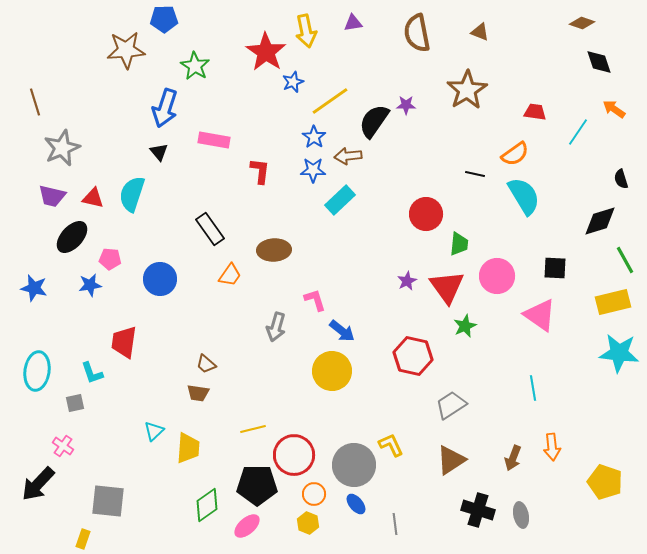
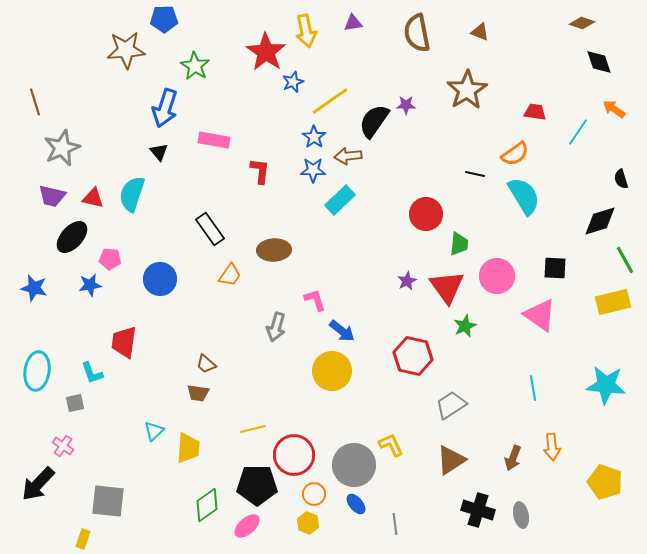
cyan star at (619, 353): moved 13 px left, 32 px down
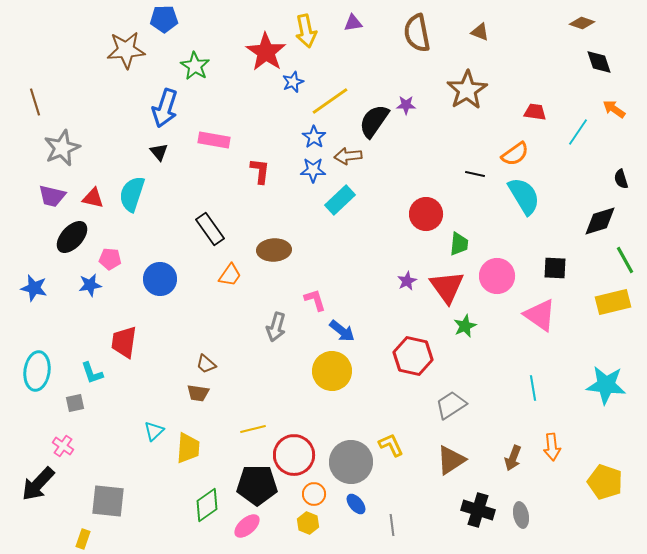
gray circle at (354, 465): moved 3 px left, 3 px up
gray line at (395, 524): moved 3 px left, 1 px down
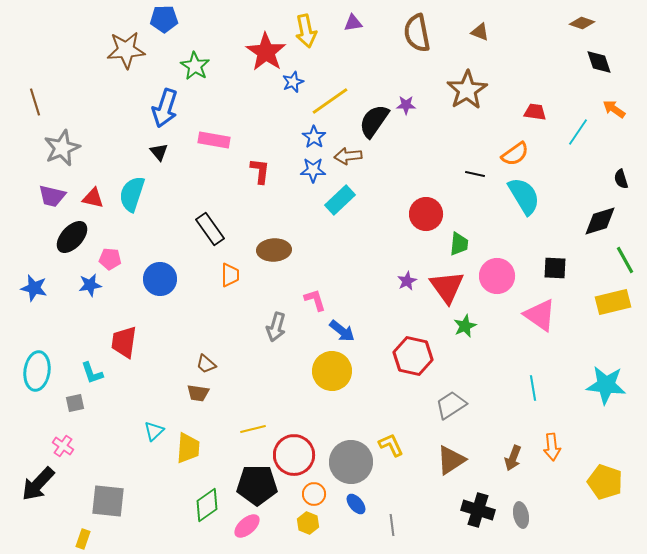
orange trapezoid at (230, 275): rotated 35 degrees counterclockwise
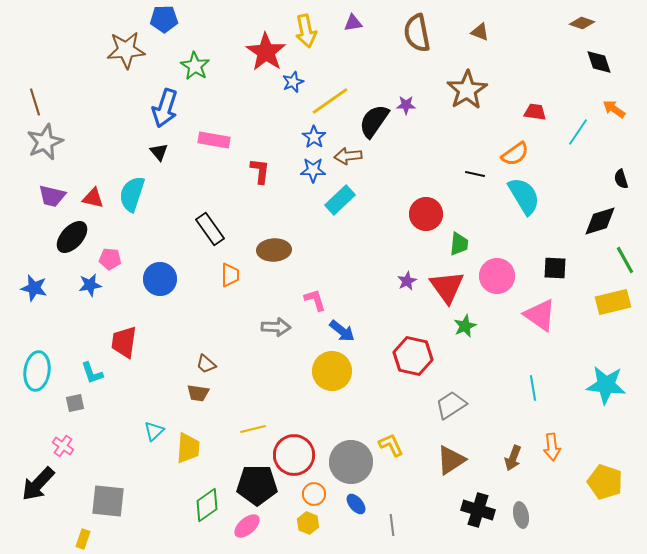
gray star at (62, 148): moved 17 px left, 6 px up
gray arrow at (276, 327): rotated 104 degrees counterclockwise
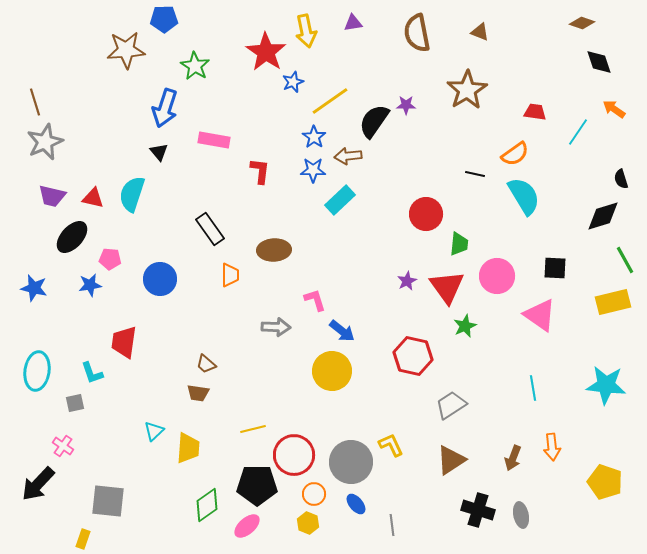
black diamond at (600, 221): moved 3 px right, 5 px up
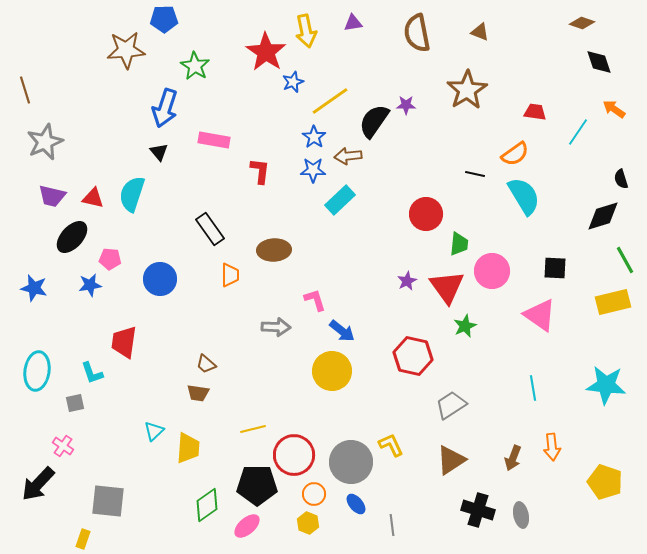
brown line at (35, 102): moved 10 px left, 12 px up
pink circle at (497, 276): moved 5 px left, 5 px up
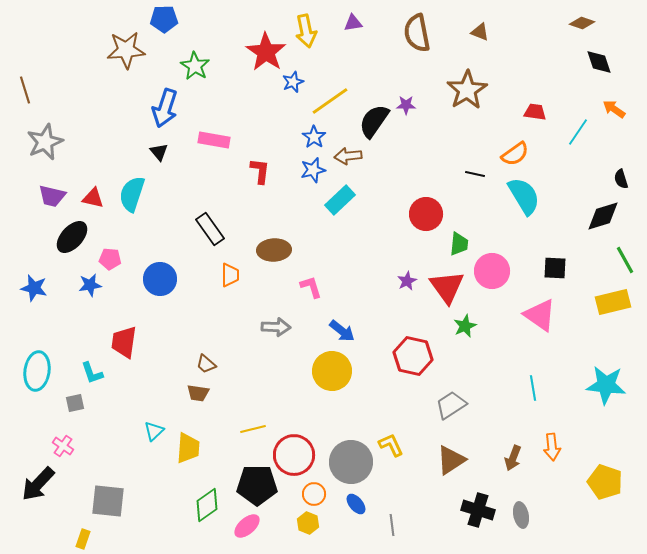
blue star at (313, 170): rotated 15 degrees counterclockwise
pink L-shape at (315, 300): moved 4 px left, 13 px up
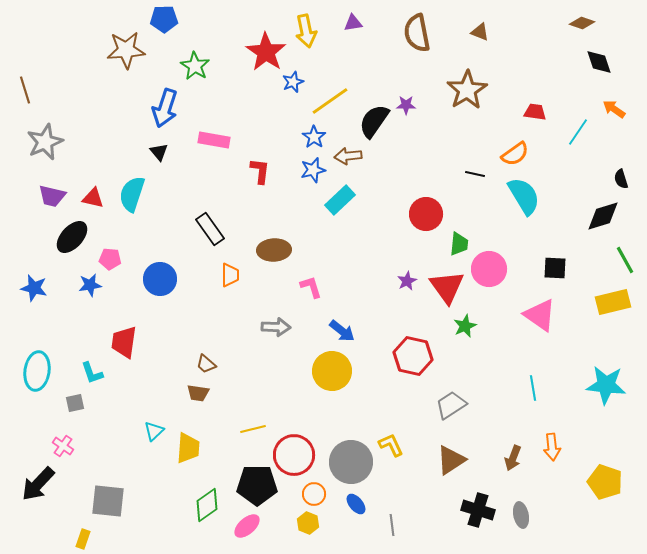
pink circle at (492, 271): moved 3 px left, 2 px up
